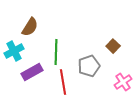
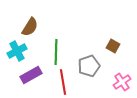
brown square: rotated 16 degrees counterclockwise
cyan cross: moved 3 px right
purple rectangle: moved 1 px left, 3 px down
pink cross: moved 1 px left
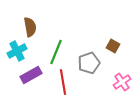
brown semicircle: rotated 42 degrees counterclockwise
green line: rotated 20 degrees clockwise
gray pentagon: moved 3 px up
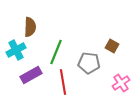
brown semicircle: rotated 12 degrees clockwise
brown square: moved 1 px left
cyan cross: moved 1 px left, 1 px up
gray pentagon: rotated 25 degrees clockwise
pink cross: moved 1 px left, 1 px down
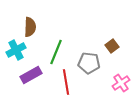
brown square: rotated 24 degrees clockwise
red line: moved 3 px right
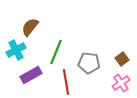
brown semicircle: rotated 144 degrees counterclockwise
brown square: moved 10 px right, 13 px down
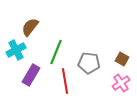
brown square: rotated 24 degrees counterclockwise
purple rectangle: rotated 30 degrees counterclockwise
red line: moved 1 px left, 1 px up
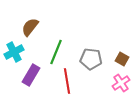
cyan cross: moved 2 px left, 2 px down
gray pentagon: moved 2 px right, 4 px up
red line: moved 2 px right
